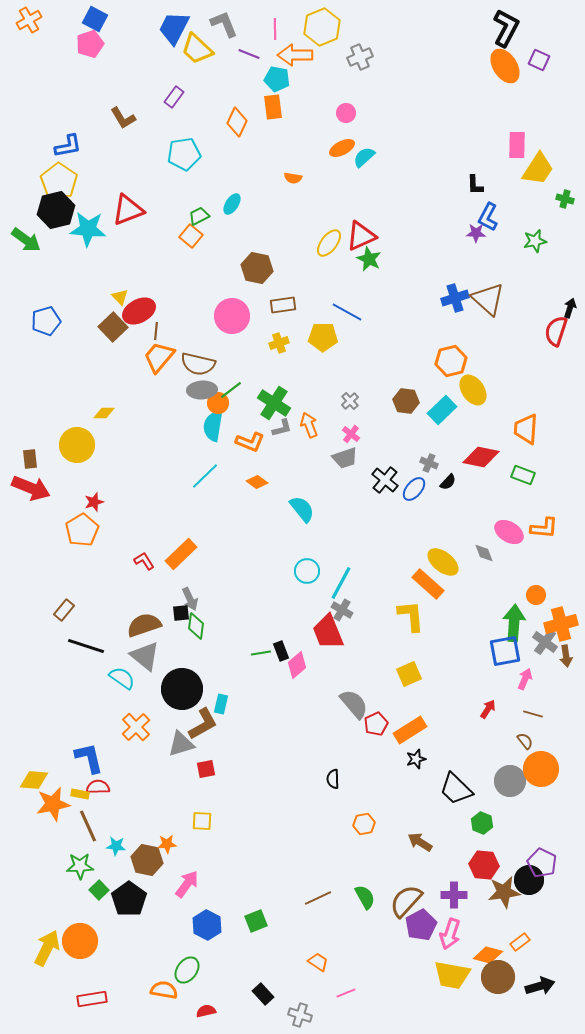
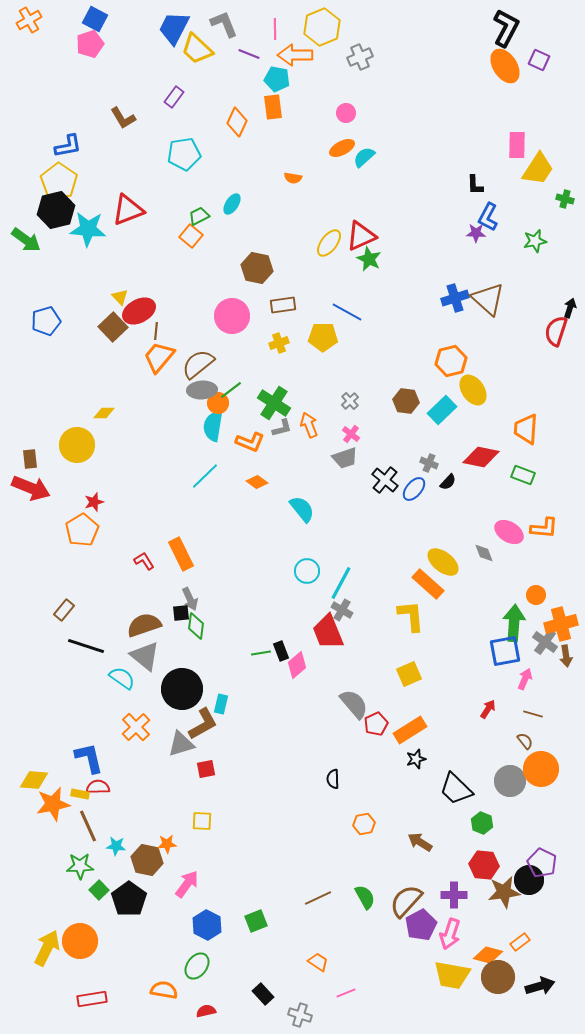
brown semicircle at (198, 364): rotated 128 degrees clockwise
orange rectangle at (181, 554): rotated 72 degrees counterclockwise
green ellipse at (187, 970): moved 10 px right, 4 px up
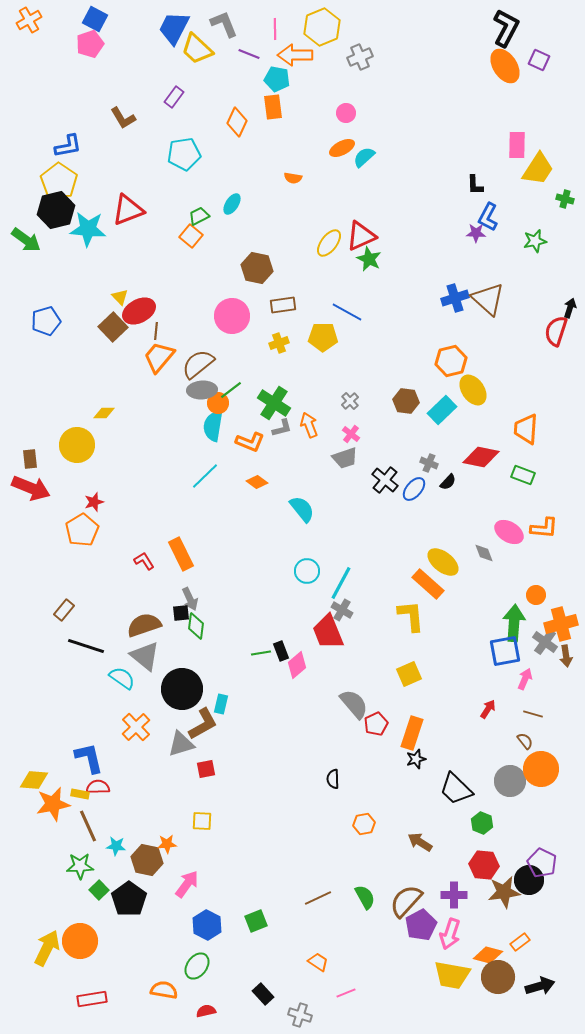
orange rectangle at (410, 730): moved 2 px right, 3 px down; rotated 40 degrees counterclockwise
